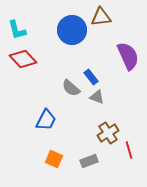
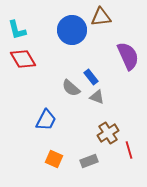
red diamond: rotated 12 degrees clockwise
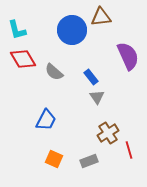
gray semicircle: moved 17 px left, 16 px up
gray triangle: rotated 35 degrees clockwise
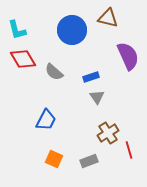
brown triangle: moved 7 px right, 1 px down; rotated 20 degrees clockwise
blue rectangle: rotated 70 degrees counterclockwise
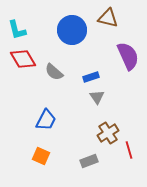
orange square: moved 13 px left, 3 px up
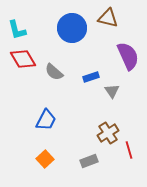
blue circle: moved 2 px up
gray triangle: moved 15 px right, 6 px up
orange square: moved 4 px right, 3 px down; rotated 24 degrees clockwise
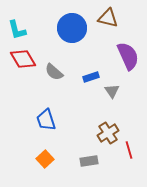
blue trapezoid: rotated 135 degrees clockwise
gray rectangle: rotated 12 degrees clockwise
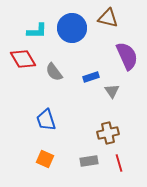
cyan L-shape: moved 20 px right, 1 px down; rotated 75 degrees counterclockwise
purple semicircle: moved 1 px left
gray semicircle: rotated 12 degrees clockwise
brown cross: rotated 20 degrees clockwise
red line: moved 10 px left, 13 px down
orange square: rotated 24 degrees counterclockwise
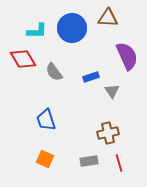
brown triangle: rotated 10 degrees counterclockwise
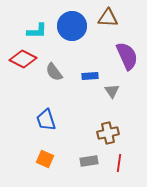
blue circle: moved 2 px up
red diamond: rotated 32 degrees counterclockwise
blue rectangle: moved 1 px left, 1 px up; rotated 14 degrees clockwise
red line: rotated 24 degrees clockwise
